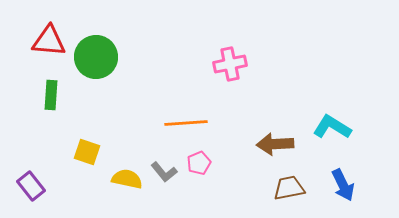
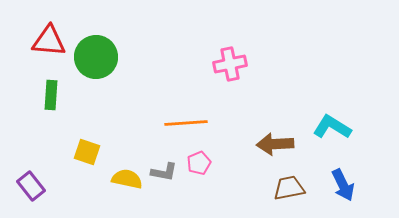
gray L-shape: rotated 40 degrees counterclockwise
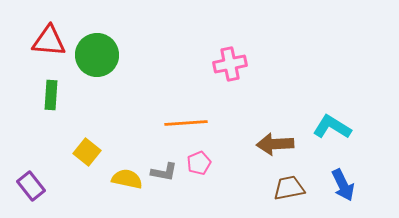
green circle: moved 1 px right, 2 px up
yellow square: rotated 20 degrees clockwise
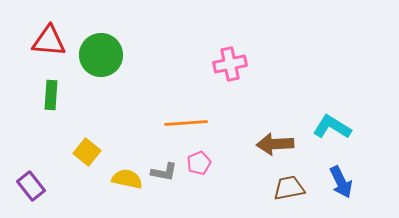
green circle: moved 4 px right
blue arrow: moved 2 px left, 3 px up
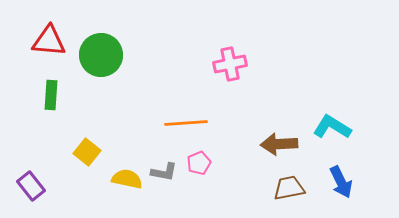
brown arrow: moved 4 px right
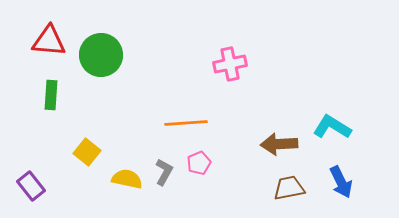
gray L-shape: rotated 72 degrees counterclockwise
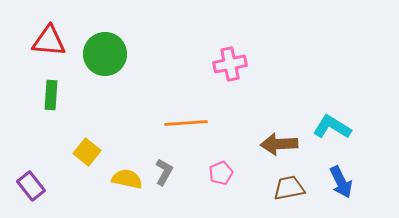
green circle: moved 4 px right, 1 px up
pink pentagon: moved 22 px right, 10 px down
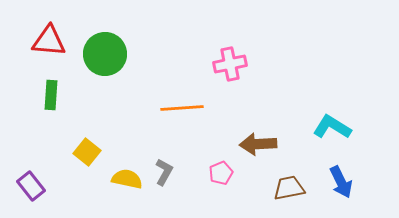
orange line: moved 4 px left, 15 px up
brown arrow: moved 21 px left
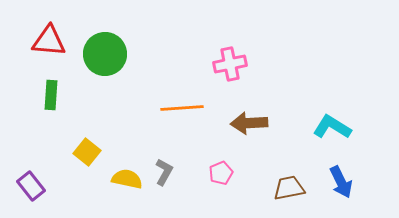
brown arrow: moved 9 px left, 21 px up
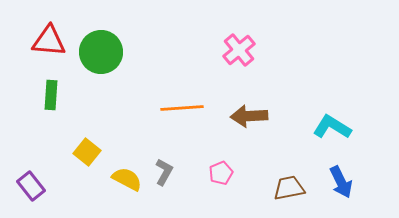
green circle: moved 4 px left, 2 px up
pink cross: moved 9 px right, 14 px up; rotated 28 degrees counterclockwise
brown arrow: moved 7 px up
yellow semicircle: rotated 16 degrees clockwise
